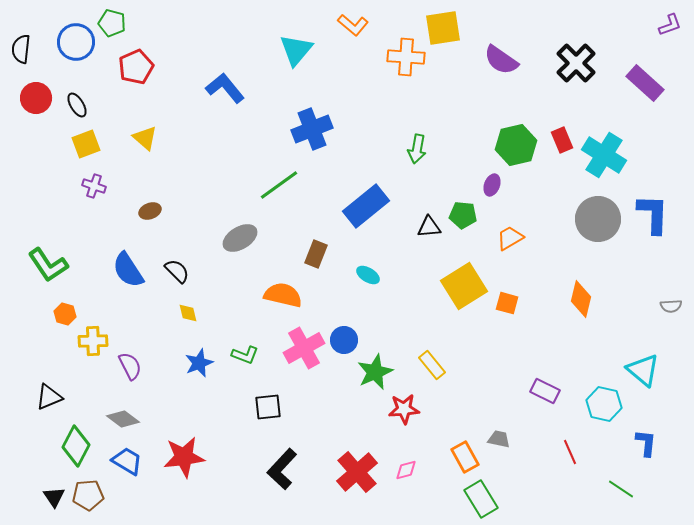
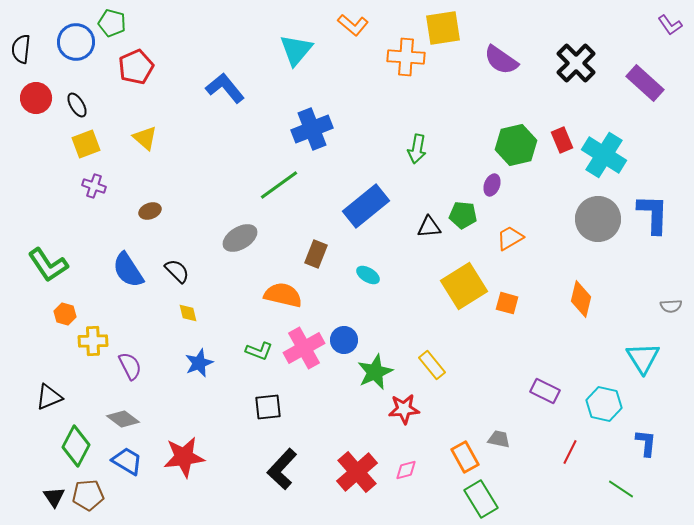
purple L-shape at (670, 25): rotated 75 degrees clockwise
green L-shape at (245, 355): moved 14 px right, 4 px up
cyan triangle at (643, 370): moved 12 px up; rotated 18 degrees clockwise
red line at (570, 452): rotated 50 degrees clockwise
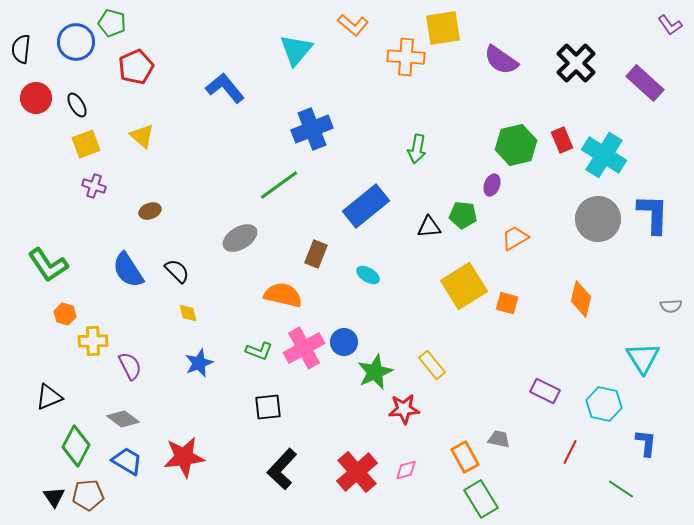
yellow triangle at (145, 138): moved 3 px left, 2 px up
orange trapezoid at (510, 238): moved 5 px right
blue circle at (344, 340): moved 2 px down
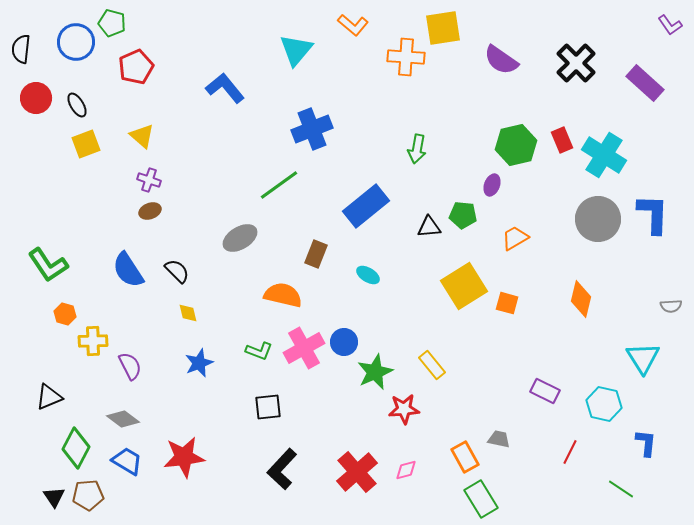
purple cross at (94, 186): moved 55 px right, 6 px up
green diamond at (76, 446): moved 2 px down
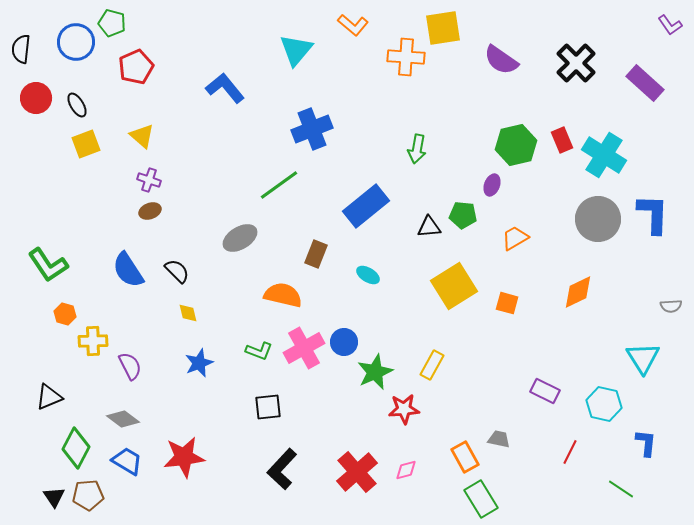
yellow square at (464, 286): moved 10 px left
orange diamond at (581, 299): moved 3 px left, 7 px up; rotated 51 degrees clockwise
yellow rectangle at (432, 365): rotated 68 degrees clockwise
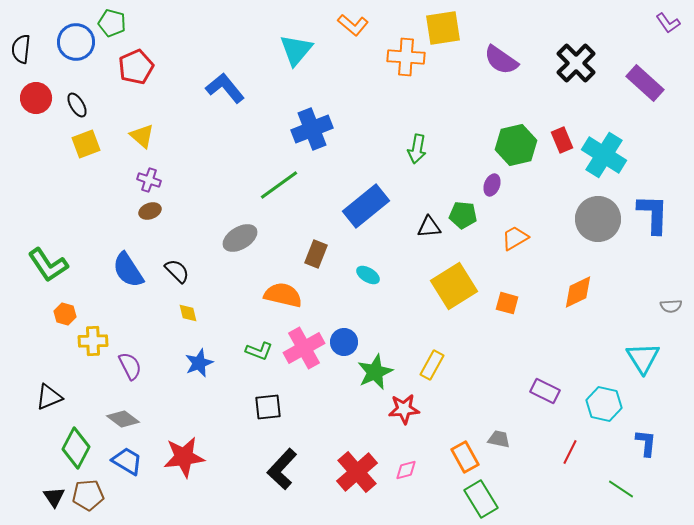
purple L-shape at (670, 25): moved 2 px left, 2 px up
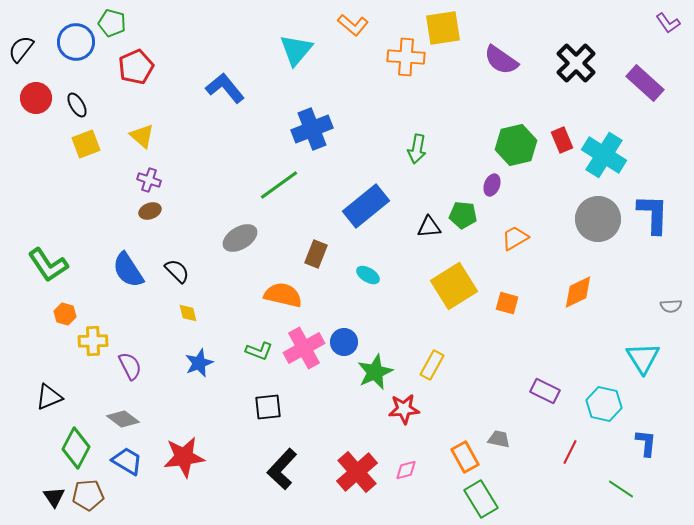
black semicircle at (21, 49): rotated 32 degrees clockwise
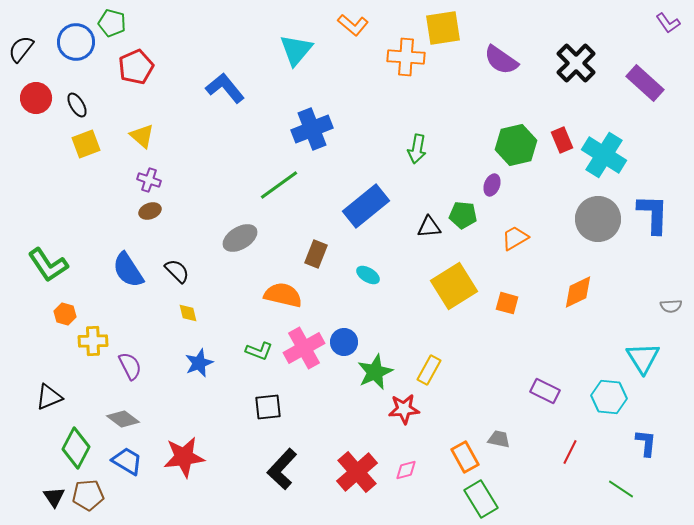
yellow rectangle at (432, 365): moved 3 px left, 5 px down
cyan hexagon at (604, 404): moved 5 px right, 7 px up; rotated 8 degrees counterclockwise
